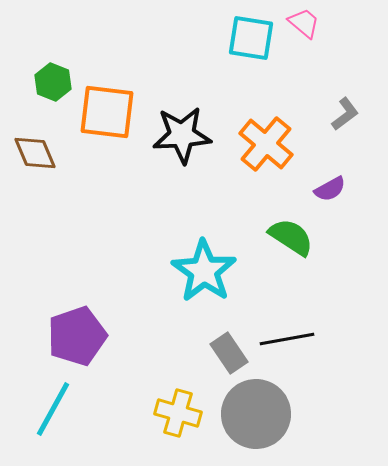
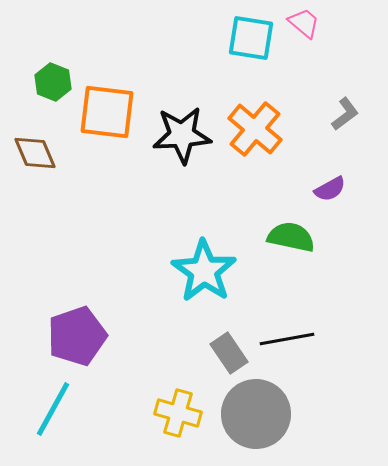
orange cross: moved 11 px left, 15 px up
green semicircle: rotated 21 degrees counterclockwise
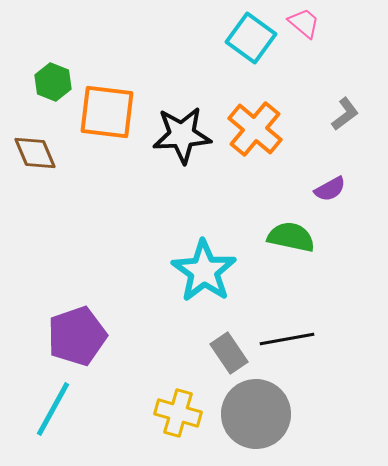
cyan square: rotated 27 degrees clockwise
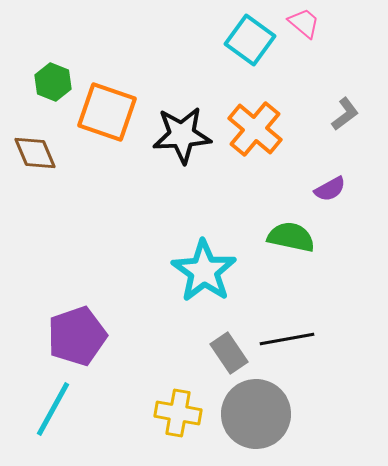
cyan square: moved 1 px left, 2 px down
orange square: rotated 12 degrees clockwise
yellow cross: rotated 6 degrees counterclockwise
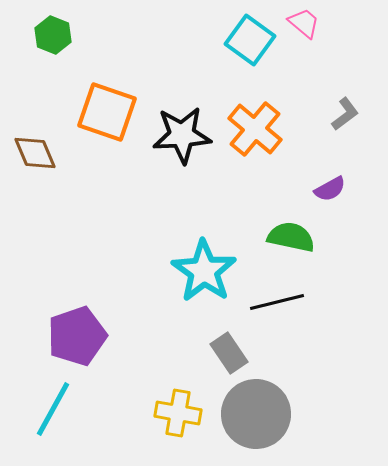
green hexagon: moved 47 px up
black line: moved 10 px left, 37 px up; rotated 4 degrees counterclockwise
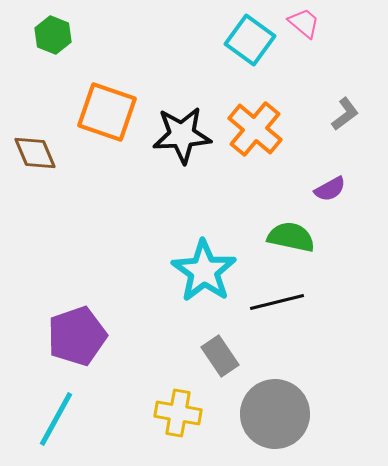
gray rectangle: moved 9 px left, 3 px down
cyan line: moved 3 px right, 10 px down
gray circle: moved 19 px right
